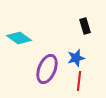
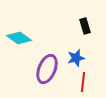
red line: moved 4 px right, 1 px down
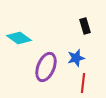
purple ellipse: moved 1 px left, 2 px up
red line: moved 1 px down
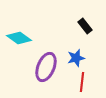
black rectangle: rotated 21 degrees counterclockwise
red line: moved 1 px left, 1 px up
